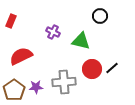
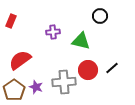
purple cross: rotated 32 degrees counterclockwise
red semicircle: moved 1 px left, 4 px down; rotated 10 degrees counterclockwise
red circle: moved 4 px left, 1 px down
purple star: rotated 24 degrees clockwise
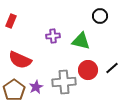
purple cross: moved 4 px down
red semicircle: rotated 120 degrees counterclockwise
purple star: rotated 24 degrees clockwise
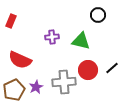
black circle: moved 2 px left, 1 px up
purple cross: moved 1 px left, 1 px down
brown pentagon: rotated 10 degrees clockwise
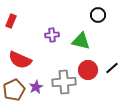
purple cross: moved 2 px up
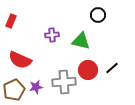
purple star: rotated 16 degrees clockwise
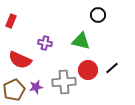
purple cross: moved 7 px left, 8 px down; rotated 16 degrees clockwise
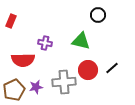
red semicircle: moved 3 px right; rotated 25 degrees counterclockwise
